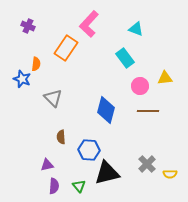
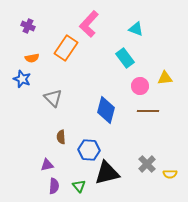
orange semicircle: moved 4 px left, 6 px up; rotated 72 degrees clockwise
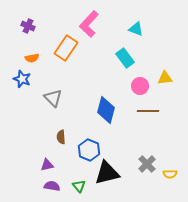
blue hexagon: rotated 20 degrees clockwise
purple semicircle: moved 2 px left; rotated 84 degrees counterclockwise
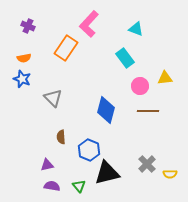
orange semicircle: moved 8 px left
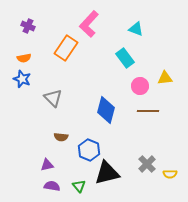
brown semicircle: rotated 80 degrees counterclockwise
